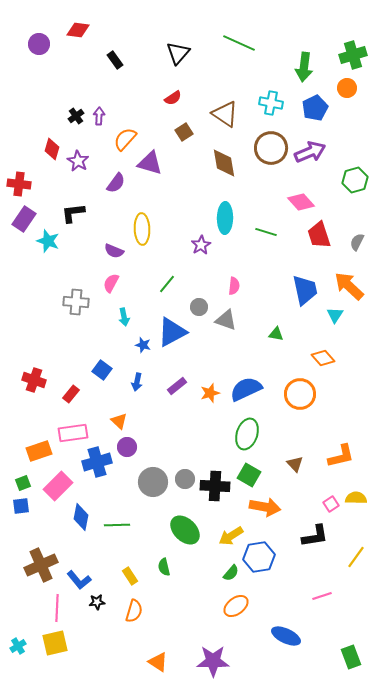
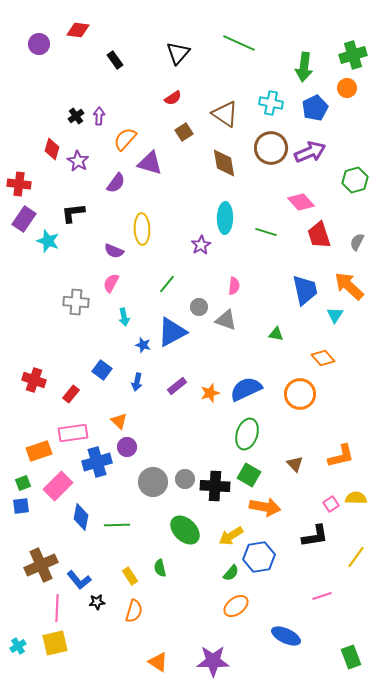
green semicircle at (164, 567): moved 4 px left, 1 px down
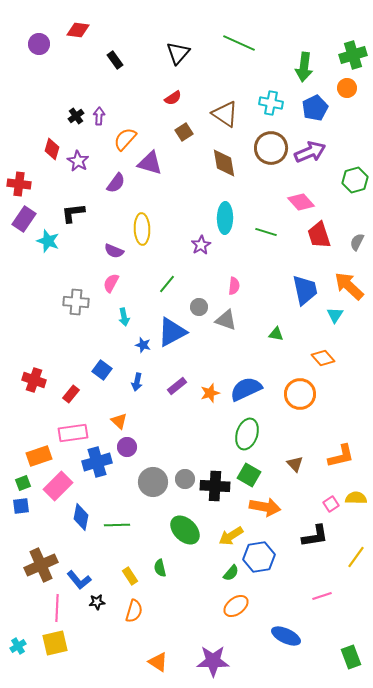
orange rectangle at (39, 451): moved 5 px down
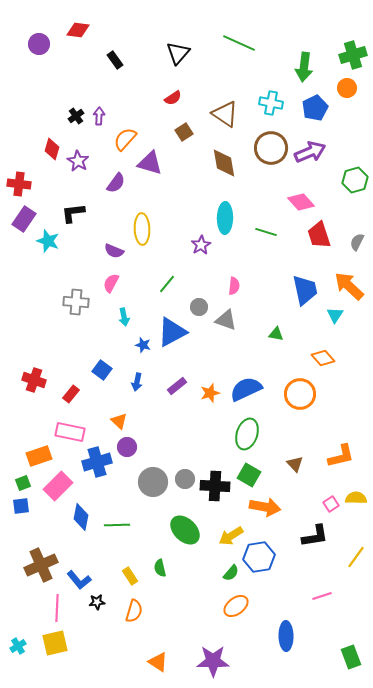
pink rectangle at (73, 433): moved 3 px left, 1 px up; rotated 20 degrees clockwise
blue ellipse at (286, 636): rotated 64 degrees clockwise
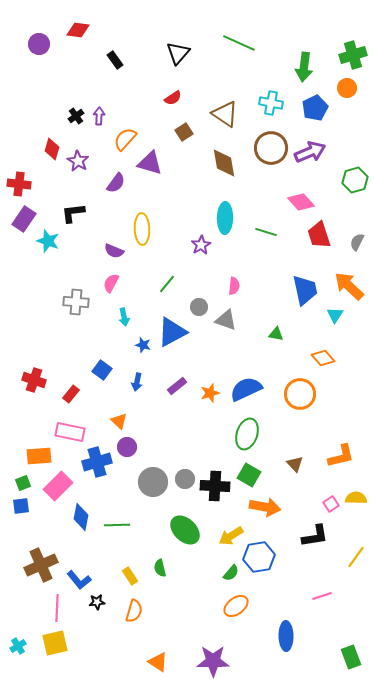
orange rectangle at (39, 456): rotated 15 degrees clockwise
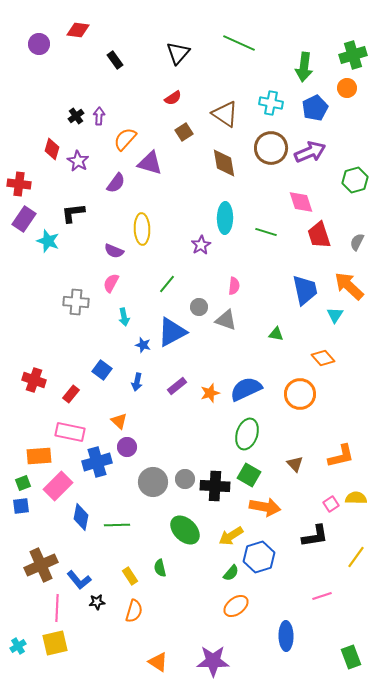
pink diamond at (301, 202): rotated 24 degrees clockwise
blue hexagon at (259, 557): rotated 8 degrees counterclockwise
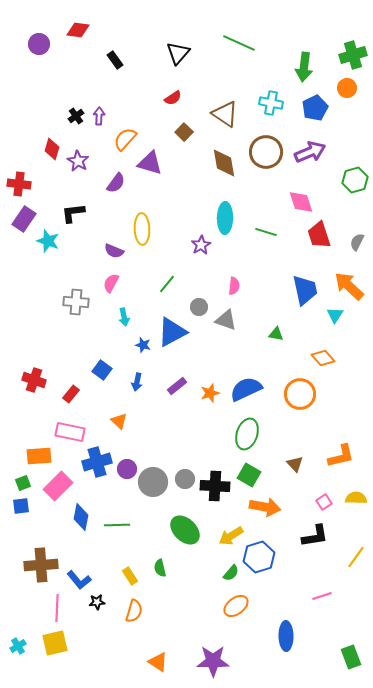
brown square at (184, 132): rotated 12 degrees counterclockwise
brown circle at (271, 148): moved 5 px left, 4 px down
purple circle at (127, 447): moved 22 px down
pink square at (331, 504): moved 7 px left, 2 px up
brown cross at (41, 565): rotated 20 degrees clockwise
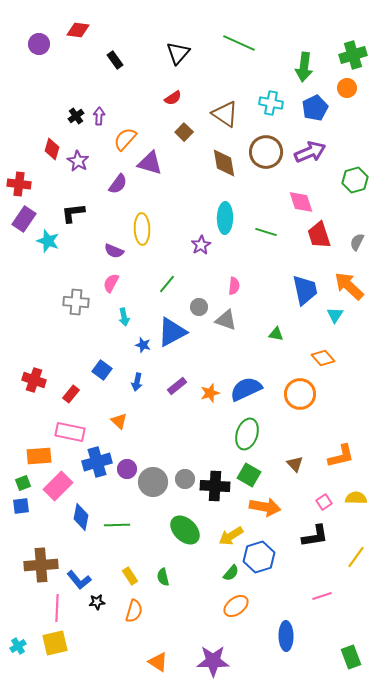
purple semicircle at (116, 183): moved 2 px right, 1 px down
green semicircle at (160, 568): moved 3 px right, 9 px down
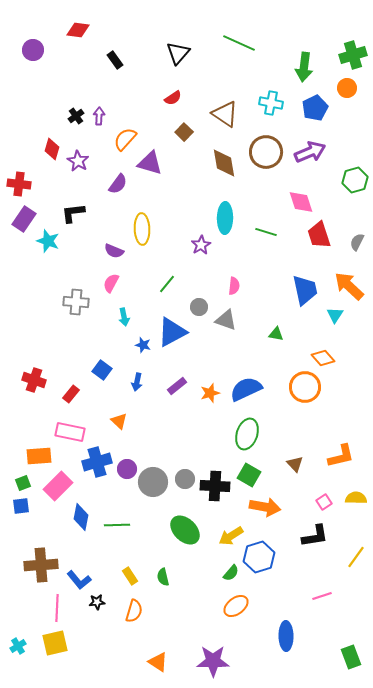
purple circle at (39, 44): moved 6 px left, 6 px down
orange circle at (300, 394): moved 5 px right, 7 px up
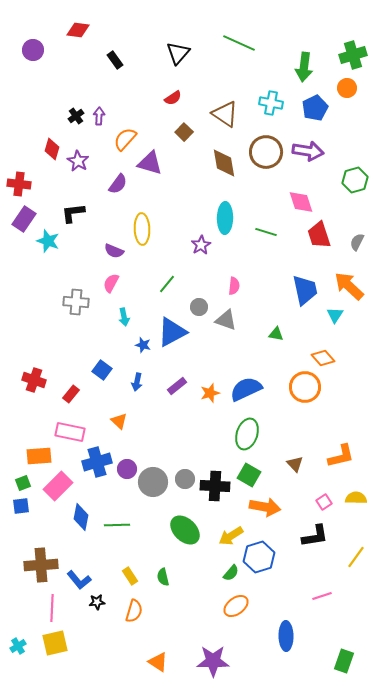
purple arrow at (310, 152): moved 2 px left, 1 px up; rotated 32 degrees clockwise
pink line at (57, 608): moved 5 px left
green rectangle at (351, 657): moved 7 px left, 4 px down; rotated 40 degrees clockwise
